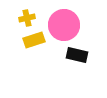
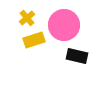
yellow cross: rotated 28 degrees counterclockwise
black rectangle: moved 1 px down
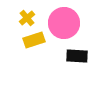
pink circle: moved 2 px up
black rectangle: rotated 10 degrees counterclockwise
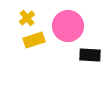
pink circle: moved 4 px right, 3 px down
black rectangle: moved 13 px right, 1 px up
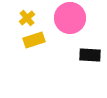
pink circle: moved 2 px right, 8 px up
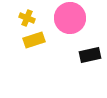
yellow cross: rotated 28 degrees counterclockwise
black rectangle: rotated 15 degrees counterclockwise
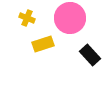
yellow rectangle: moved 9 px right, 4 px down
black rectangle: rotated 60 degrees clockwise
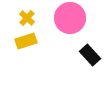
yellow cross: rotated 21 degrees clockwise
yellow rectangle: moved 17 px left, 3 px up
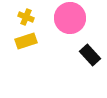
yellow cross: moved 1 px left, 1 px up; rotated 21 degrees counterclockwise
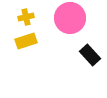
yellow cross: rotated 35 degrees counterclockwise
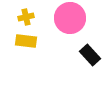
yellow rectangle: rotated 25 degrees clockwise
